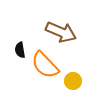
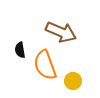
orange semicircle: rotated 24 degrees clockwise
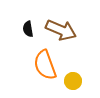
brown arrow: moved 2 px up
black semicircle: moved 8 px right, 21 px up
